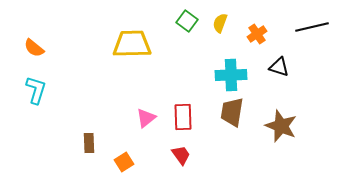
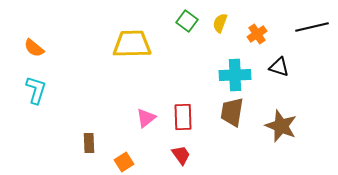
cyan cross: moved 4 px right
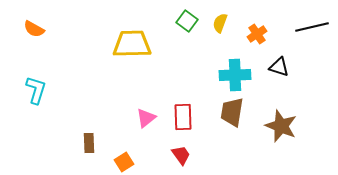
orange semicircle: moved 19 px up; rotated 10 degrees counterclockwise
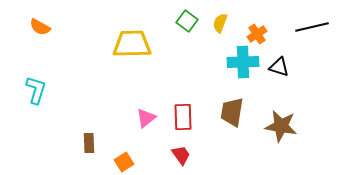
orange semicircle: moved 6 px right, 2 px up
cyan cross: moved 8 px right, 13 px up
brown star: rotated 12 degrees counterclockwise
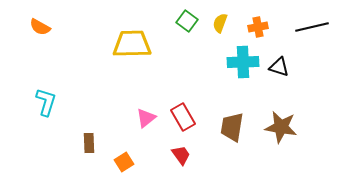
orange cross: moved 1 px right, 7 px up; rotated 24 degrees clockwise
cyan L-shape: moved 10 px right, 12 px down
brown trapezoid: moved 15 px down
red rectangle: rotated 28 degrees counterclockwise
brown star: moved 1 px down
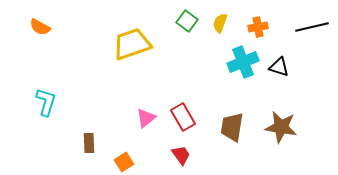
yellow trapezoid: rotated 18 degrees counterclockwise
cyan cross: rotated 20 degrees counterclockwise
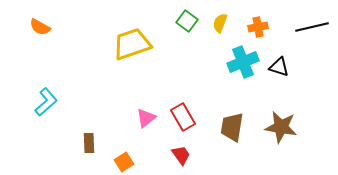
cyan L-shape: rotated 32 degrees clockwise
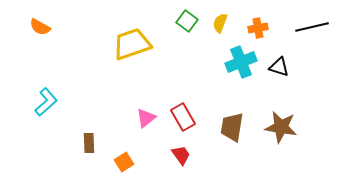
orange cross: moved 1 px down
cyan cross: moved 2 px left
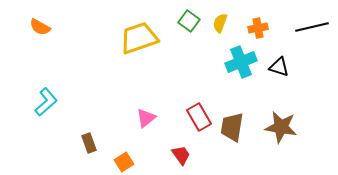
green square: moved 2 px right
yellow trapezoid: moved 7 px right, 6 px up
red rectangle: moved 16 px right
brown rectangle: rotated 18 degrees counterclockwise
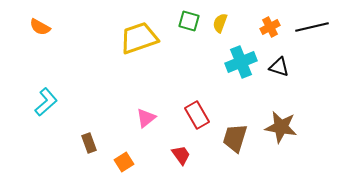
green square: rotated 20 degrees counterclockwise
orange cross: moved 12 px right, 1 px up; rotated 18 degrees counterclockwise
red rectangle: moved 2 px left, 2 px up
brown trapezoid: moved 3 px right, 11 px down; rotated 8 degrees clockwise
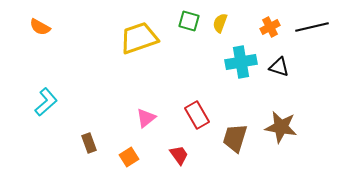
cyan cross: rotated 12 degrees clockwise
red trapezoid: moved 2 px left
orange square: moved 5 px right, 5 px up
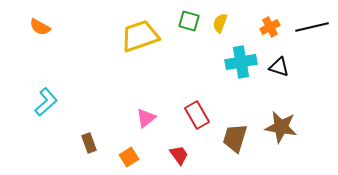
yellow trapezoid: moved 1 px right, 2 px up
